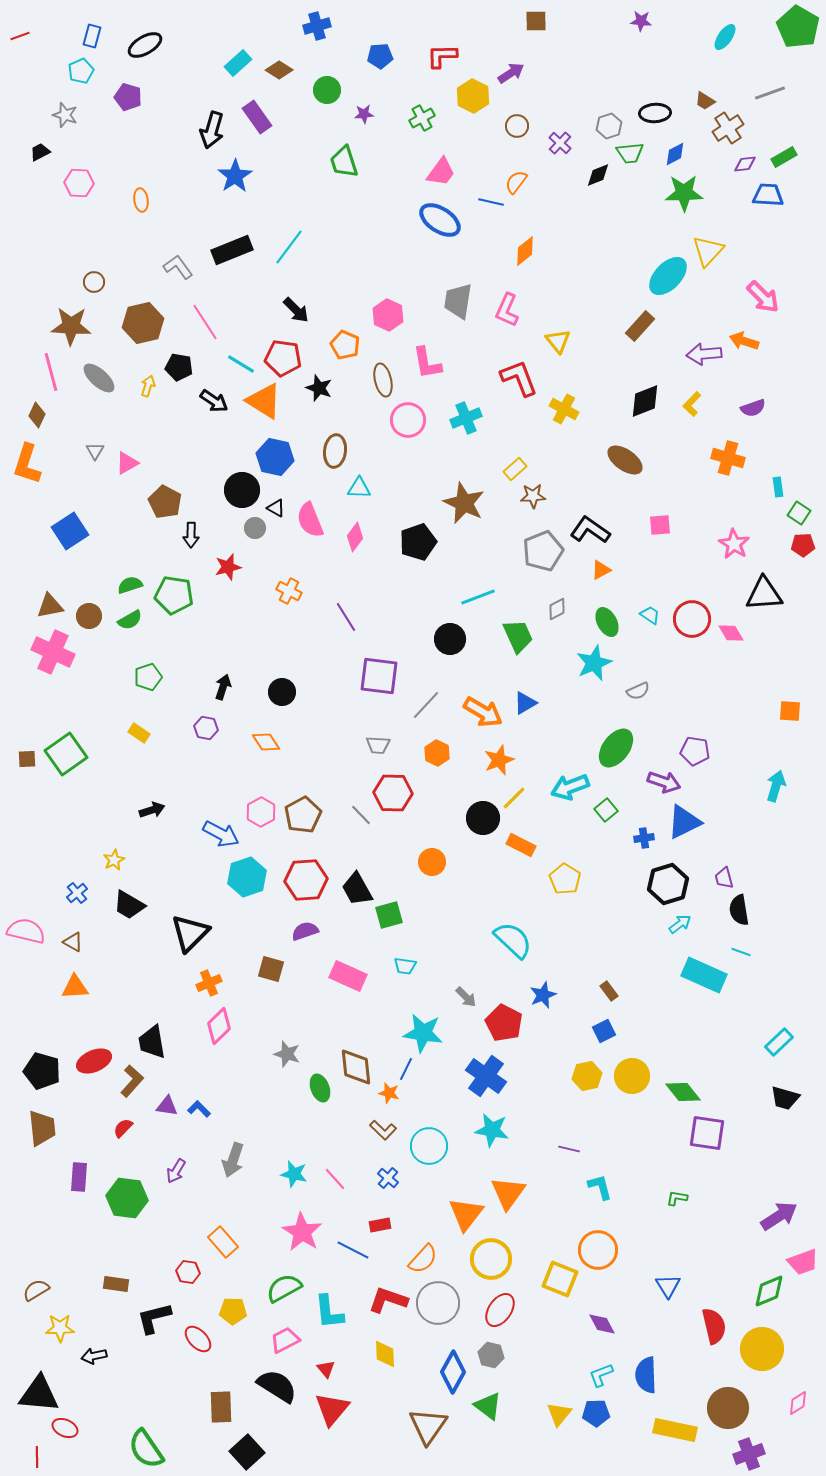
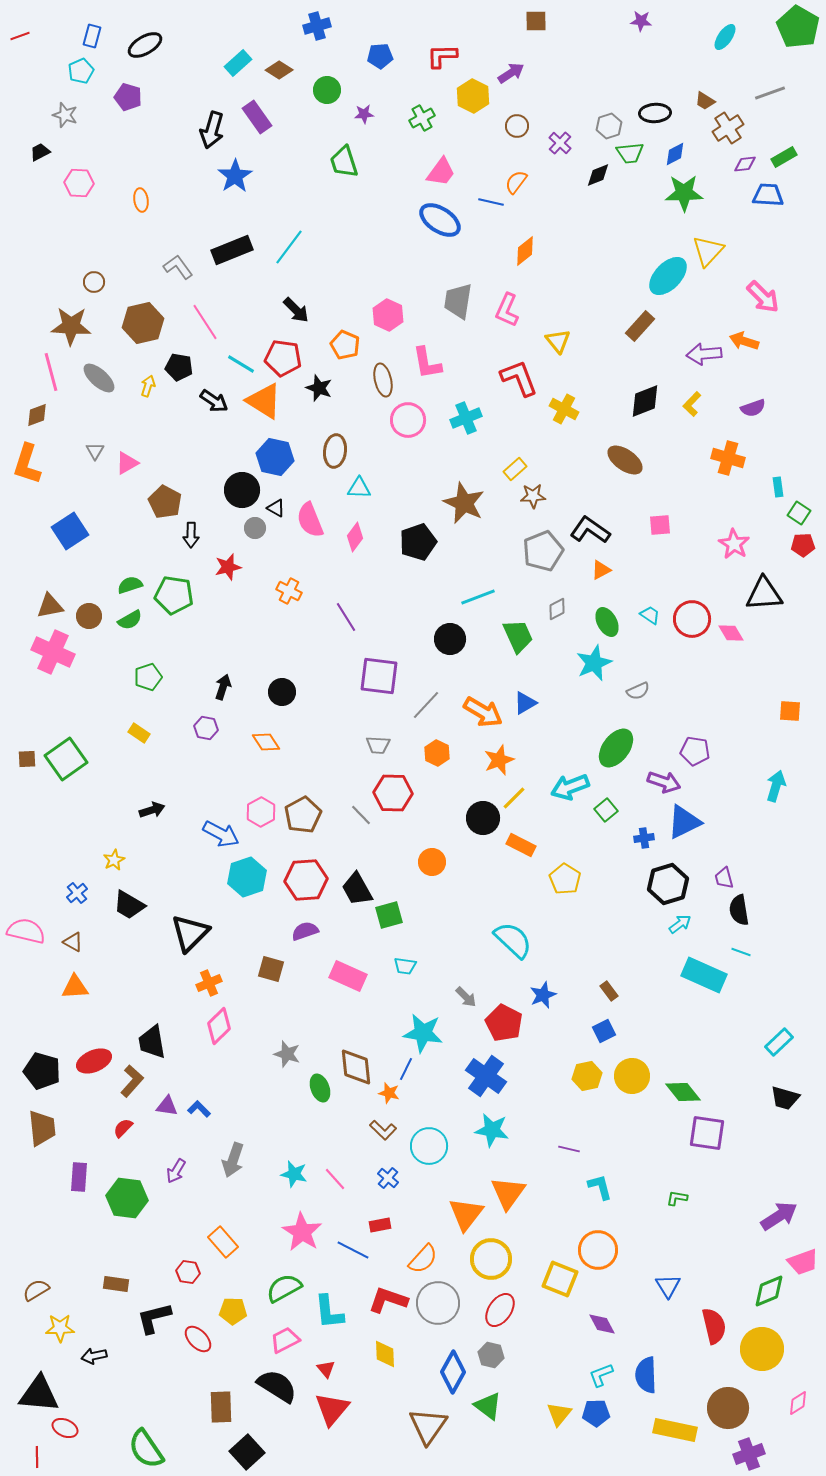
brown diamond at (37, 415): rotated 45 degrees clockwise
green square at (66, 754): moved 5 px down
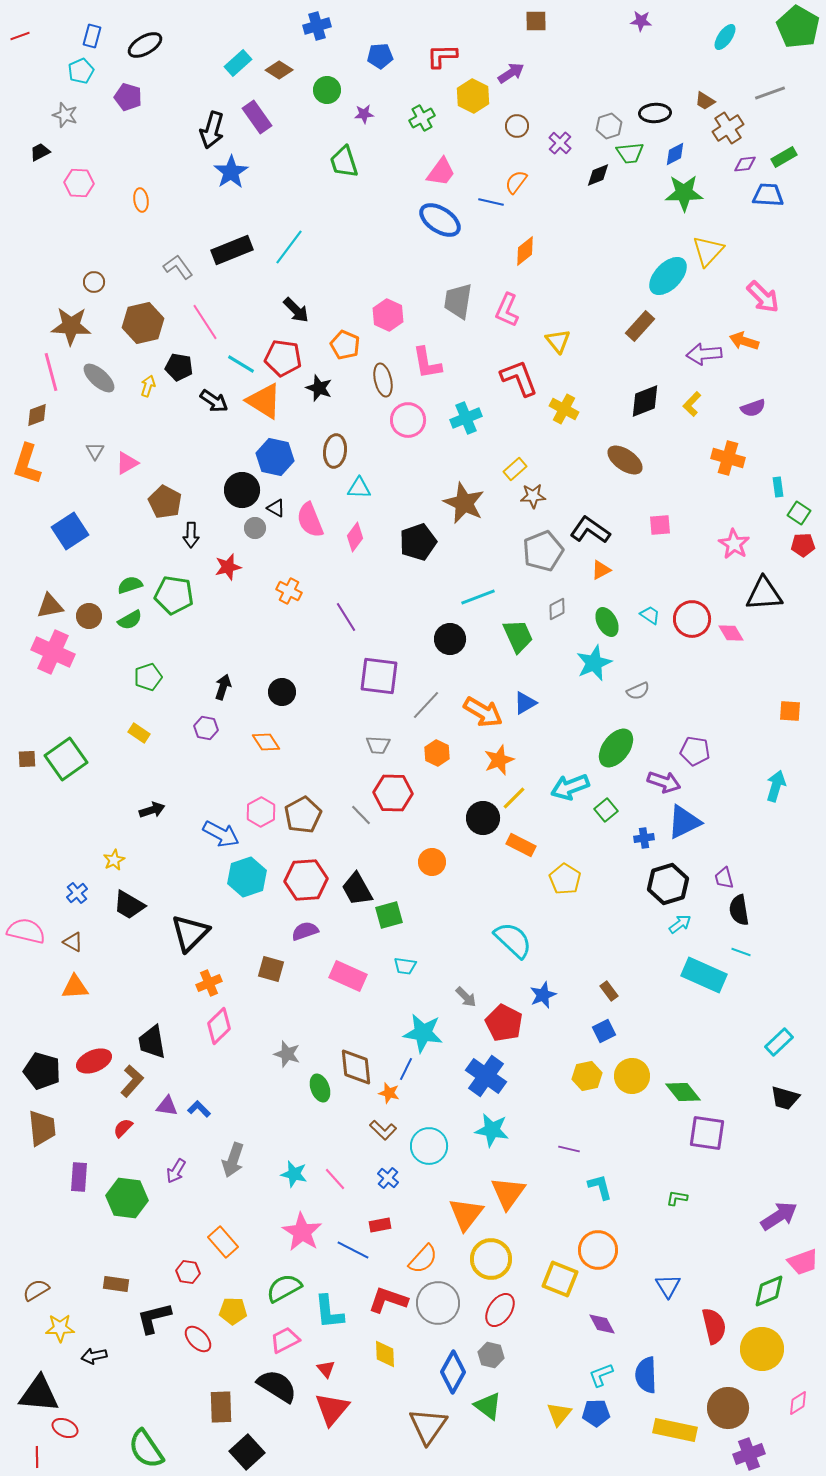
blue star at (235, 176): moved 4 px left, 4 px up
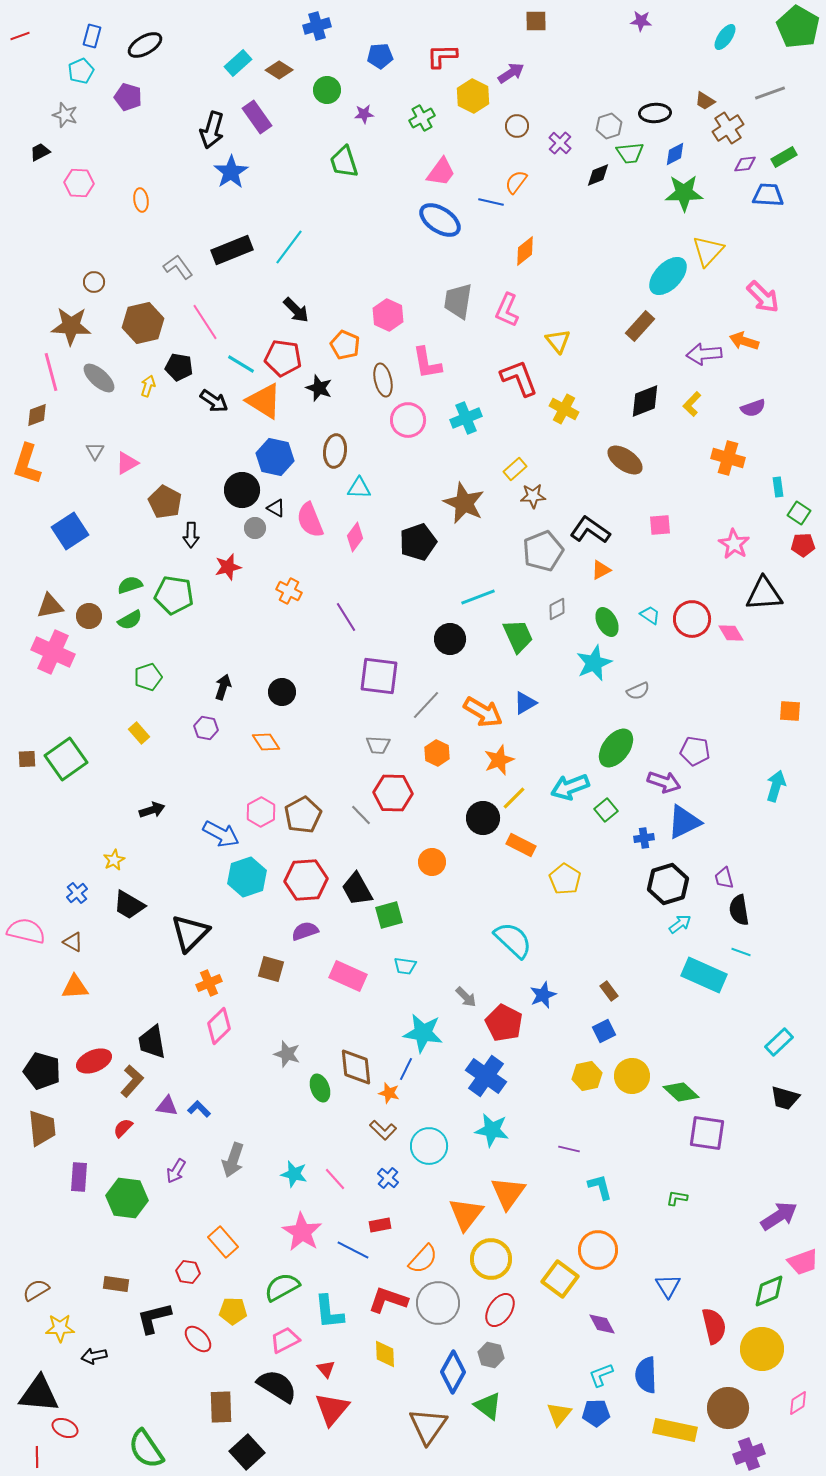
yellow rectangle at (139, 733): rotated 15 degrees clockwise
green diamond at (683, 1092): moved 2 px left; rotated 9 degrees counterclockwise
yellow square at (560, 1279): rotated 15 degrees clockwise
green semicircle at (284, 1288): moved 2 px left, 1 px up
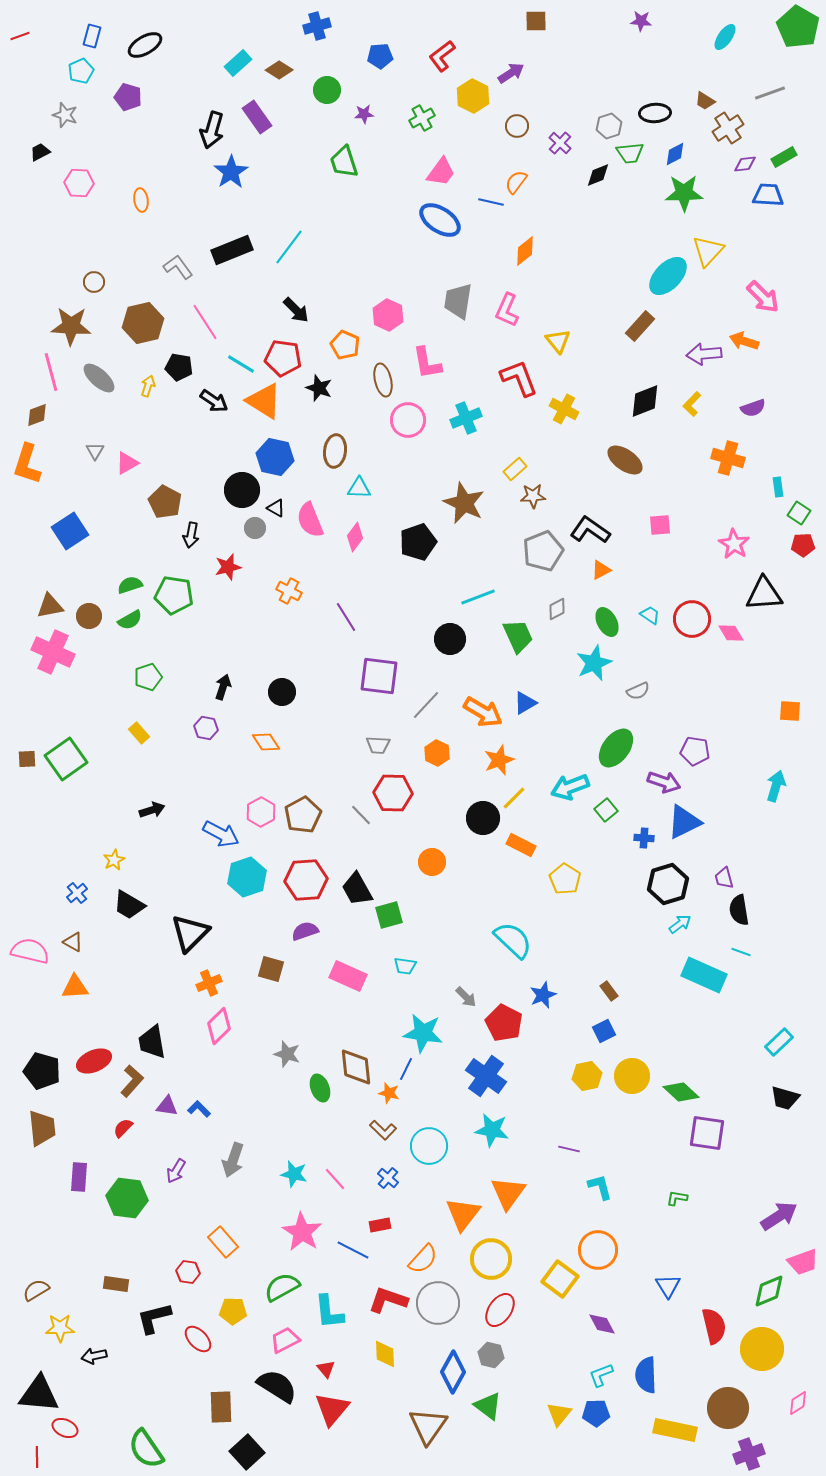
red L-shape at (442, 56): rotated 36 degrees counterclockwise
black arrow at (191, 535): rotated 10 degrees clockwise
blue cross at (644, 838): rotated 12 degrees clockwise
pink semicircle at (26, 931): moved 4 px right, 20 px down
orange triangle at (466, 1214): moved 3 px left
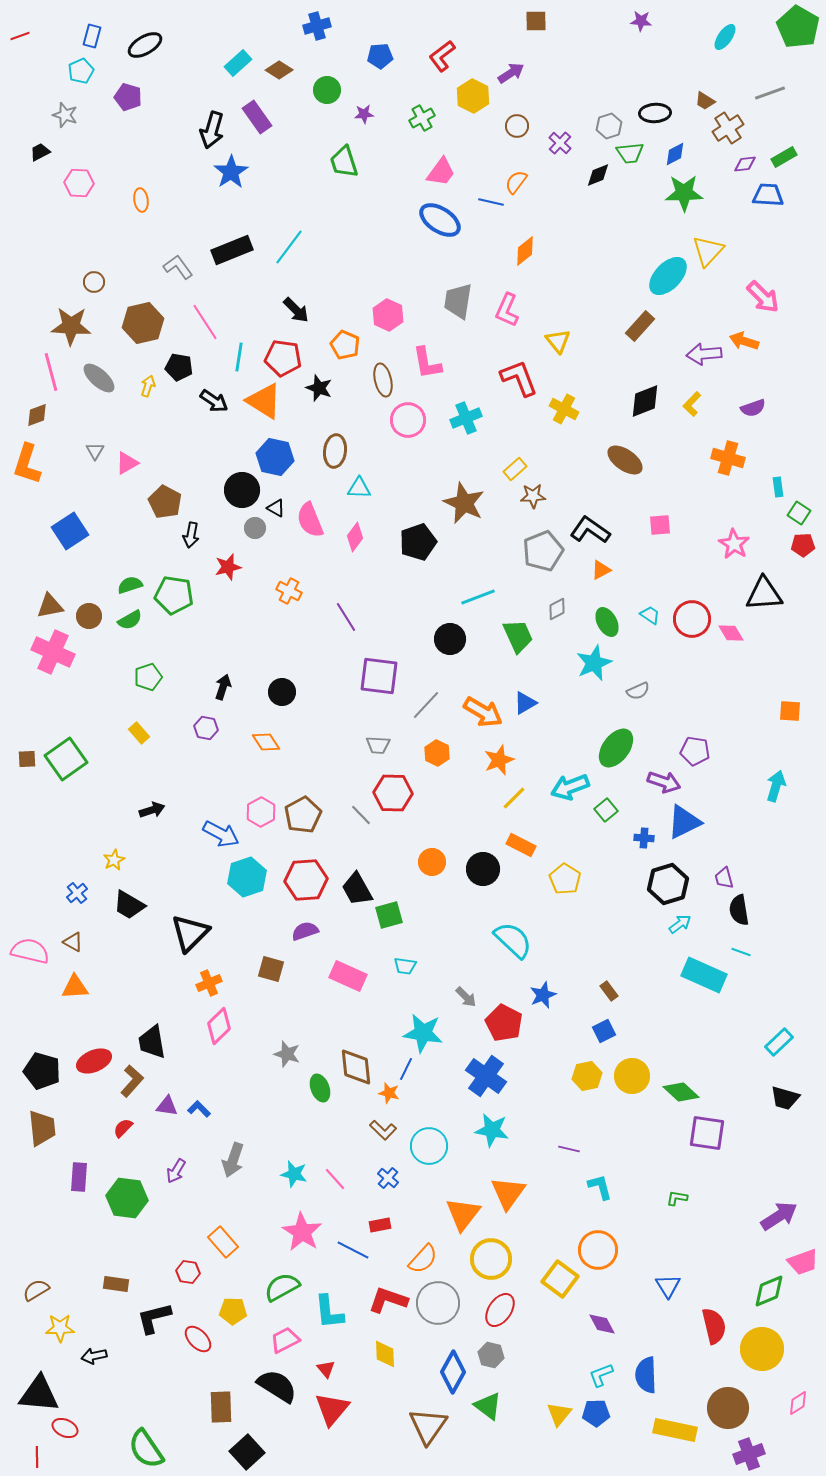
cyan line at (241, 364): moved 2 px left, 7 px up; rotated 68 degrees clockwise
black circle at (483, 818): moved 51 px down
